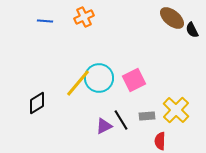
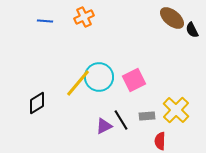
cyan circle: moved 1 px up
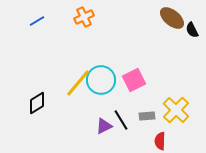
blue line: moved 8 px left; rotated 35 degrees counterclockwise
cyan circle: moved 2 px right, 3 px down
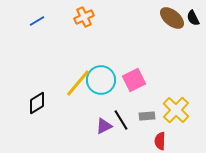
black semicircle: moved 1 px right, 12 px up
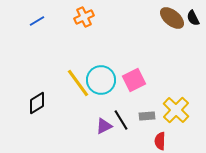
yellow line: rotated 76 degrees counterclockwise
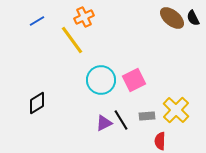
yellow line: moved 6 px left, 43 px up
purple triangle: moved 3 px up
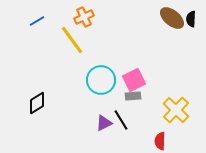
black semicircle: moved 2 px left, 1 px down; rotated 28 degrees clockwise
gray rectangle: moved 14 px left, 20 px up
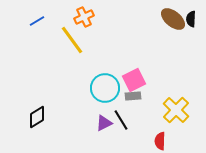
brown ellipse: moved 1 px right, 1 px down
cyan circle: moved 4 px right, 8 px down
black diamond: moved 14 px down
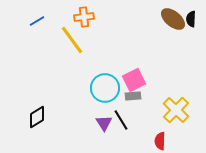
orange cross: rotated 18 degrees clockwise
purple triangle: rotated 36 degrees counterclockwise
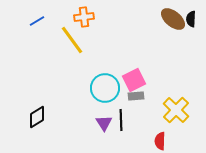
gray rectangle: moved 3 px right
black line: rotated 30 degrees clockwise
